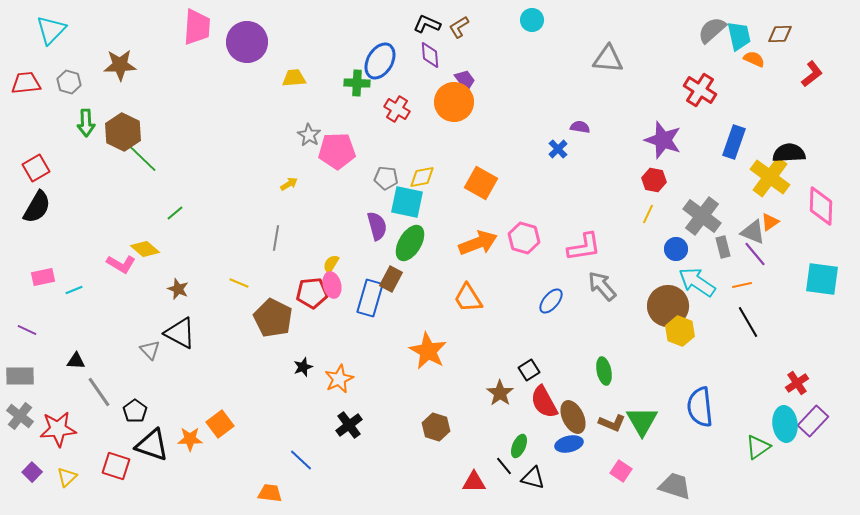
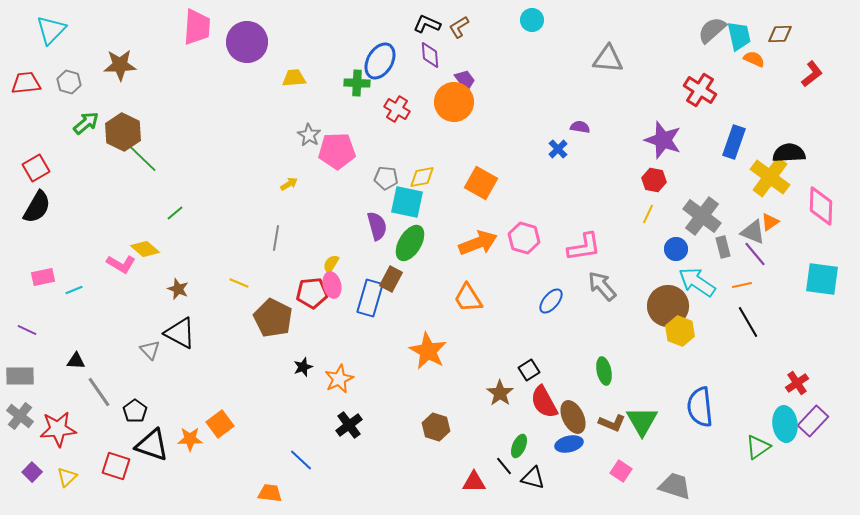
green arrow at (86, 123): rotated 128 degrees counterclockwise
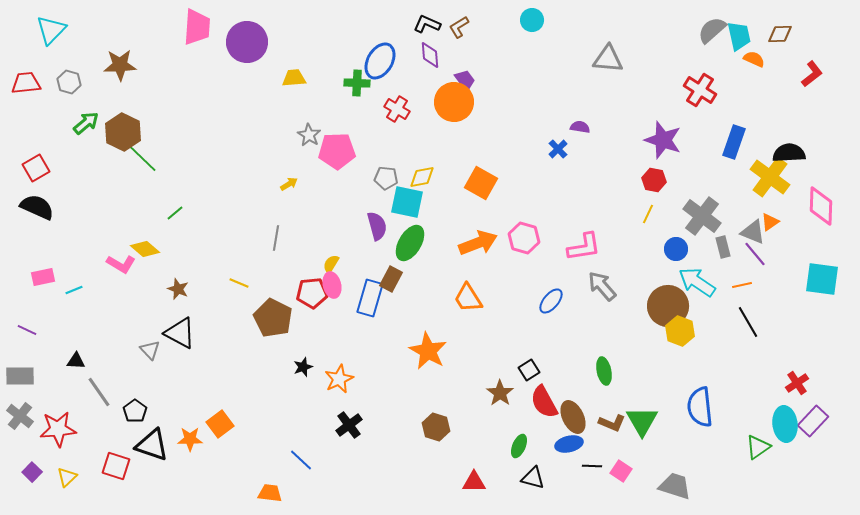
black semicircle at (37, 207): rotated 96 degrees counterclockwise
black line at (504, 466): moved 88 px right; rotated 48 degrees counterclockwise
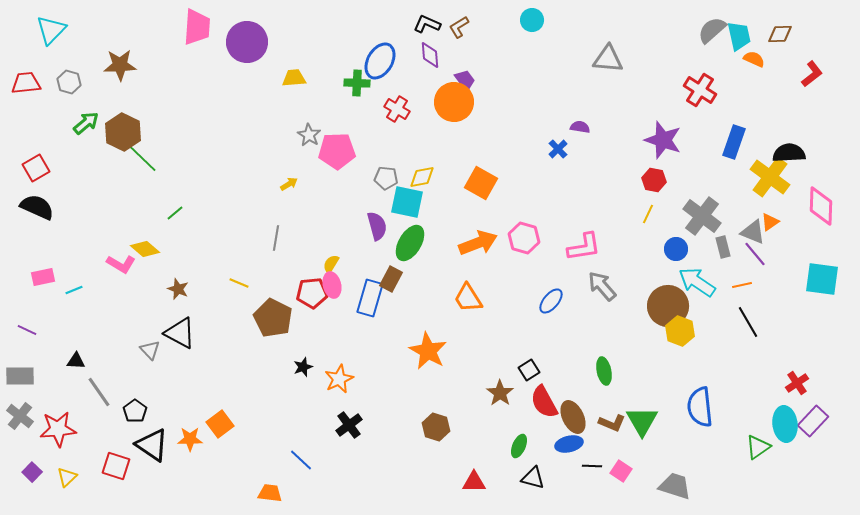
black triangle at (152, 445): rotated 15 degrees clockwise
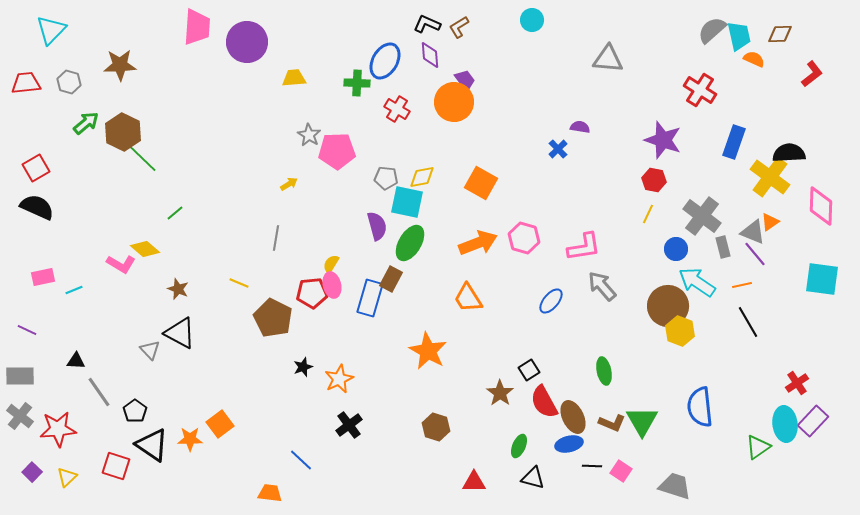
blue ellipse at (380, 61): moved 5 px right
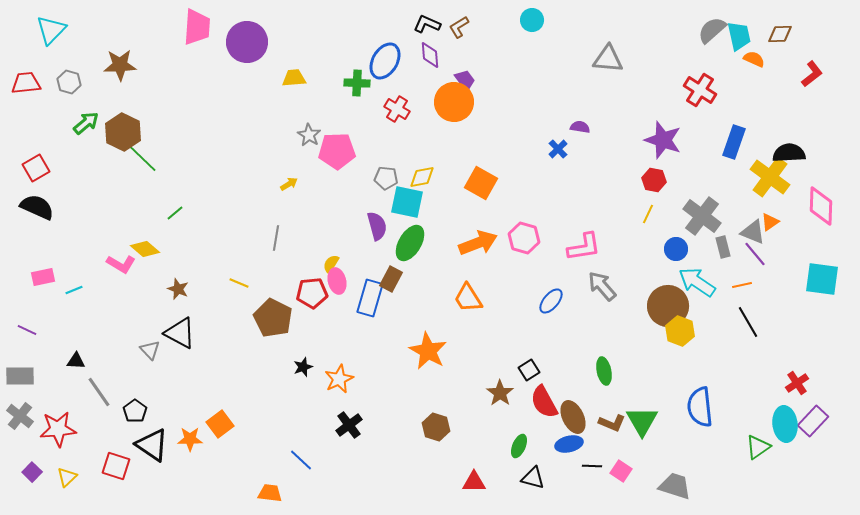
pink ellipse at (332, 285): moved 5 px right, 4 px up
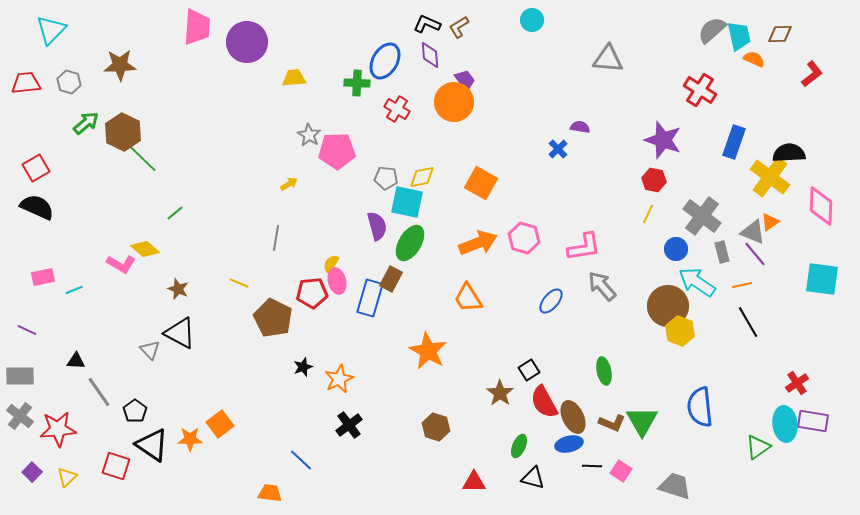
gray rectangle at (723, 247): moved 1 px left, 5 px down
purple rectangle at (813, 421): rotated 56 degrees clockwise
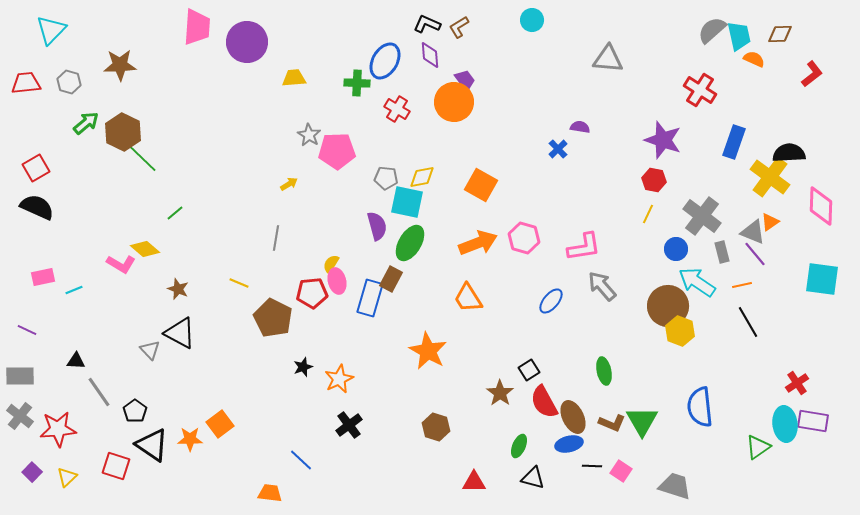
orange square at (481, 183): moved 2 px down
